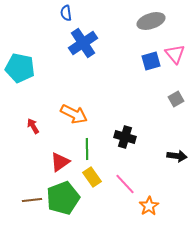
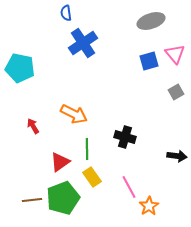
blue square: moved 2 px left
gray square: moved 7 px up
pink line: moved 4 px right, 3 px down; rotated 15 degrees clockwise
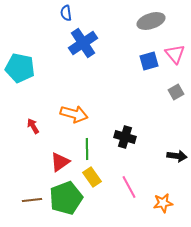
orange arrow: rotated 12 degrees counterclockwise
green pentagon: moved 3 px right
orange star: moved 14 px right, 3 px up; rotated 24 degrees clockwise
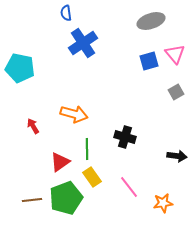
pink line: rotated 10 degrees counterclockwise
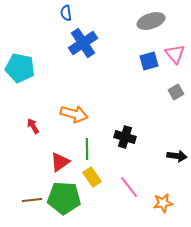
green pentagon: moved 2 px left; rotated 24 degrees clockwise
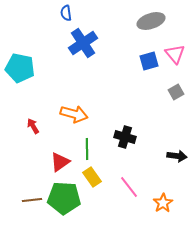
orange star: rotated 24 degrees counterclockwise
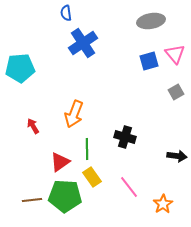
gray ellipse: rotated 8 degrees clockwise
cyan pentagon: rotated 16 degrees counterclockwise
orange arrow: rotated 96 degrees clockwise
green pentagon: moved 1 px right, 2 px up
orange star: moved 1 px down
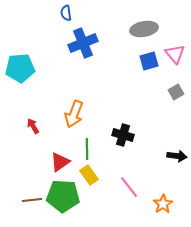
gray ellipse: moved 7 px left, 8 px down
blue cross: rotated 12 degrees clockwise
black cross: moved 2 px left, 2 px up
yellow rectangle: moved 3 px left, 2 px up
green pentagon: moved 2 px left
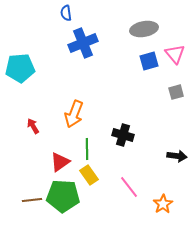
gray square: rotated 14 degrees clockwise
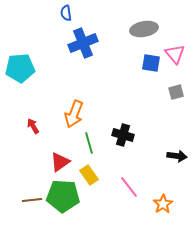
blue square: moved 2 px right, 2 px down; rotated 24 degrees clockwise
green line: moved 2 px right, 6 px up; rotated 15 degrees counterclockwise
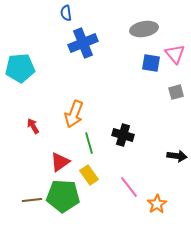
orange star: moved 6 px left
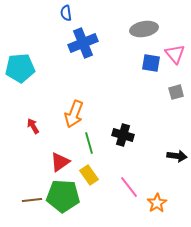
orange star: moved 1 px up
